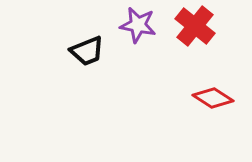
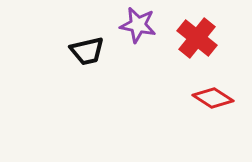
red cross: moved 2 px right, 12 px down
black trapezoid: rotated 9 degrees clockwise
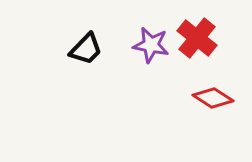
purple star: moved 13 px right, 20 px down
black trapezoid: moved 1 px left, 2 px up; rotated 33 degrees counterclockwise
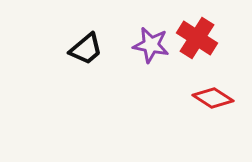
red cross: rotated 6 degrees counterclockwise
black trapezoid: rotated 6 degrees clockwise
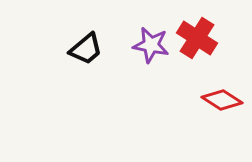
red diamond: moved 9 px right, 2 px down
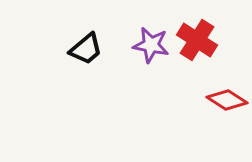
red cross: moved 2 px down
red diamond: moved 5 px right
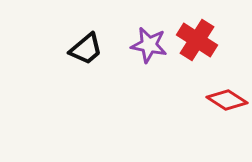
purple star: moved 2 px left
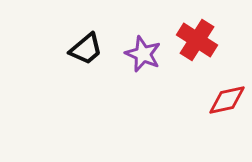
purple star: moved 6 px left, 9 px down; rotated 12 degrees clockwise
red diamond: rotated 45 degrees counterclockwise
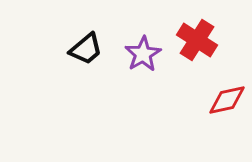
purple star: rotated 18 degrees clockwise
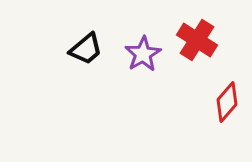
red diamond: moved 2 px down; rotated 36 degrees counterclockwise
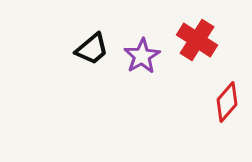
black trapezoid: moved 6 px right
purple star: moved 1 px left, 2 px down
